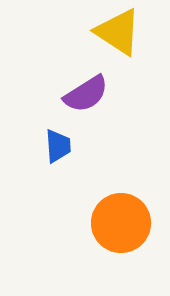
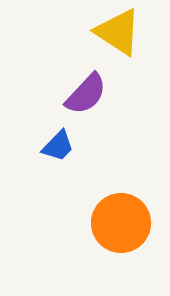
purple semicircle: rotated 15 degrees counterclockwise
blue trapezoid: rotated 48 degrees clockwise
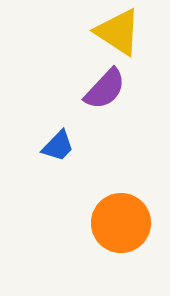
purple semicircle: moved 19 px right, 5 px up
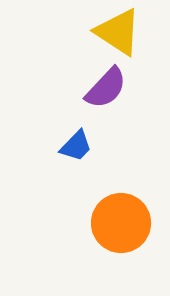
purple semicircle: moved 1 px right, 1 px up
blue trapezoid: moved 18 px right
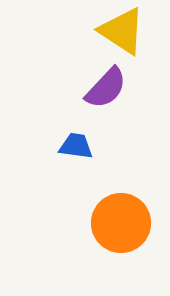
yellow triangle: moved 4 px right, 1 px up
blue trapezoid: rotated 126 degrees counterclockwise
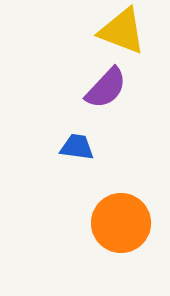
yellow triangle: rotated 12 degrees counterclockwise
blue trapezoid: moved 1 px right, 1 px down
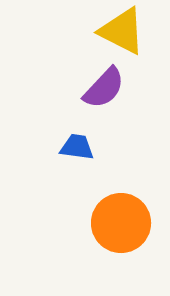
yellow triangle: rotated 6 degrees clockwise
purple semicircle: moved 2 px left
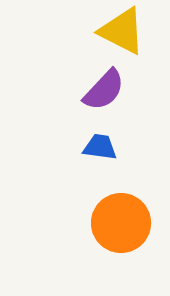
purple semicircle: moved 2 px down
blue trapezoid: moved 23 px right
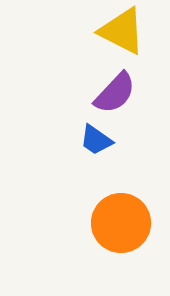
purple semicircle: moved 11 px right, 3 px down
blue trapezoid: moved 4 px left, 7 px up; rotated 153 degrees counterclockwise
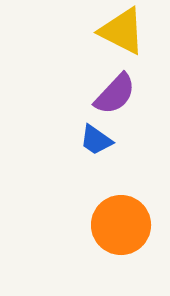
purple semicircle: moved 1 px down
orange circle: moved 2 px down
